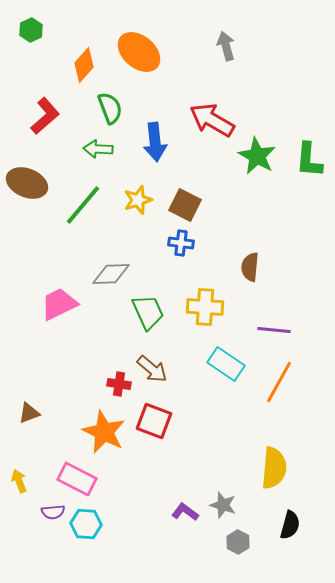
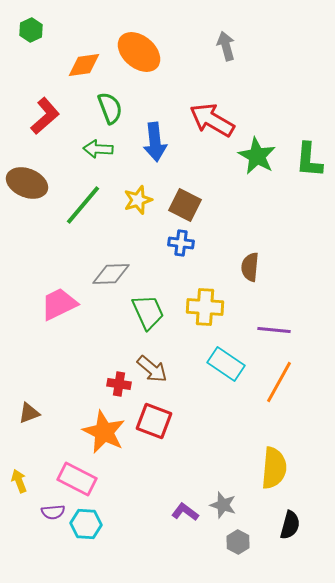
orange diamond: rotated 40 degrees clockwise
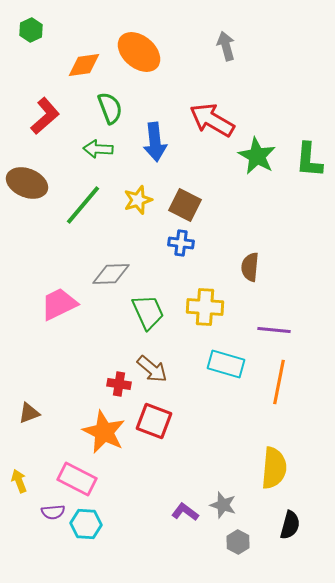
cyan rectangle: rotated 18 degrees counterclockwise
orange line: rotated 18 degrees counterclockwise
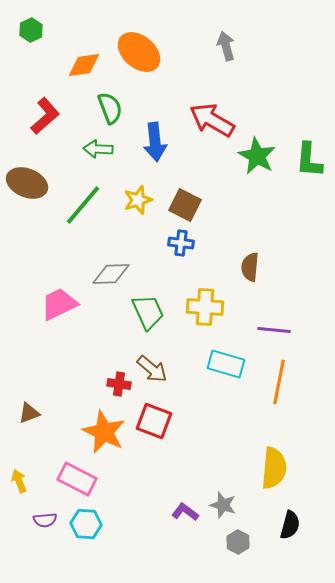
purple semicircle: moved 8 px left, 8 px down
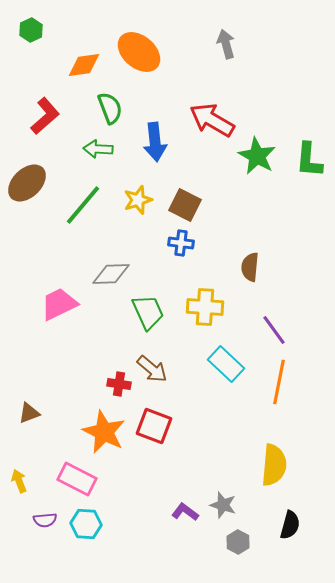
gray arrow: moved 2 px up
brown ellipse: rotated 66 degrees counterclockwise
purple line: rotated 48 degrees clockwise
cyan rectangle: rotated 27 degrees clockwise
red square: moved 5 px down
yellow semicircle: moved 3 px up
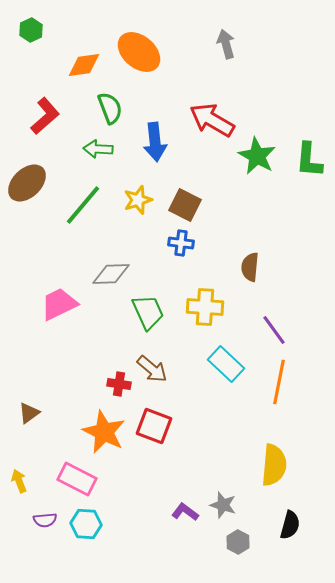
brown triangle: rotated 15 degrees counterclockwise
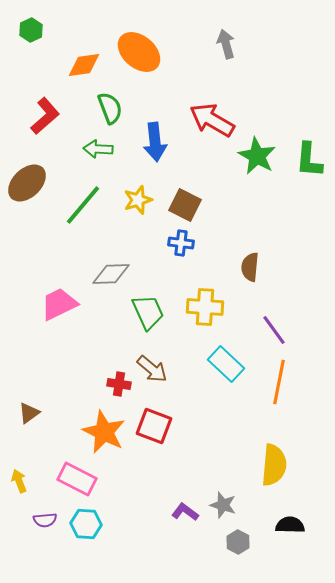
black semicircle: rotated 104 degrees counterclockwise
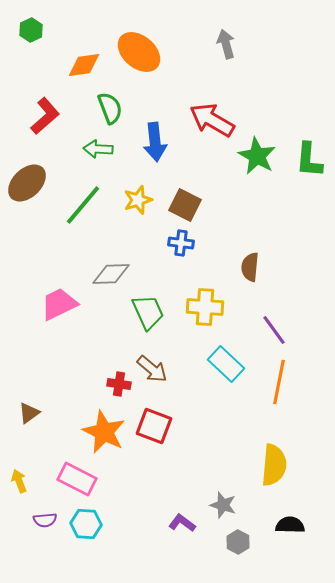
purple L-shape: moved 3 px left, 11 px down
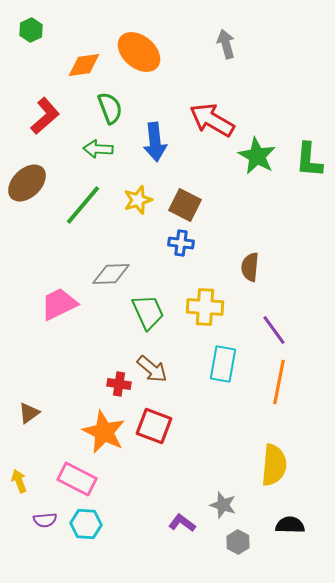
cyan rectangle: moved 3 px left; rotated 57 degrees clockwise
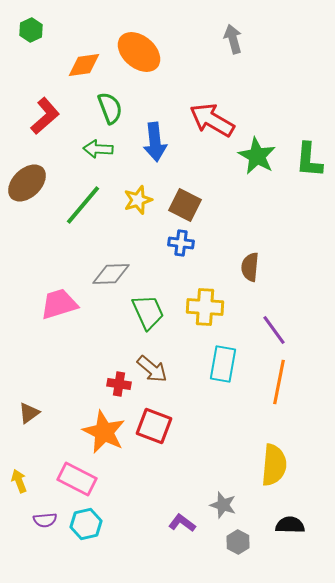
gray arrow: moved 7 px right, 5 px up
pink trapezoid: rotated 9 degrees clockwise
cyan hexagon: rotated 16 degrees counterclockwise
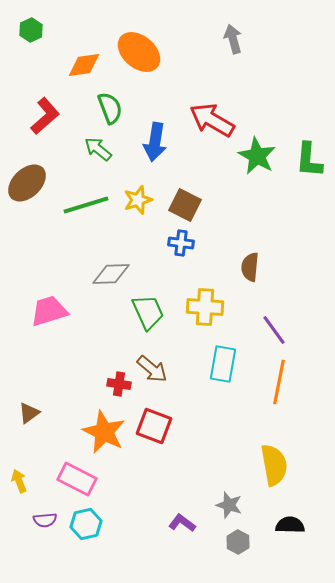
blue arrow: rotated 15 degrees clockwise
green arrow: rotated 36 degrees clockwise
green line: moved 3 px right; rotated 33 degrees clockwise
pink trapezoid: moved 10 px left, 7 px down
yellow semicircle: rotated 15 degrees counterclockwise
gray star: moved 6 px right
